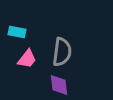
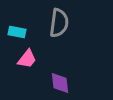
gray semicircle: moved 3 px left, 29 px up
purple diamond: moved 1 px right, 2 px up
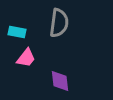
pink trapezoid: moved 1 px left, 1 px up
purple diamond: moved 2 px up
